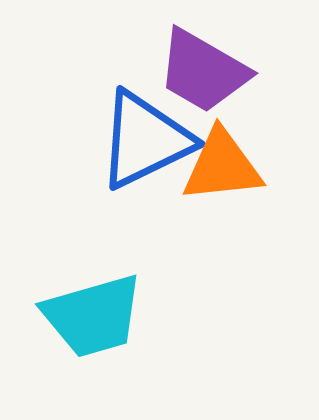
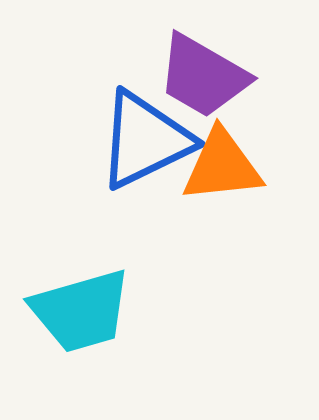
purple trapezoid: moved 5 px down
cyan trapezoid: moved 12 px left, 5 px up
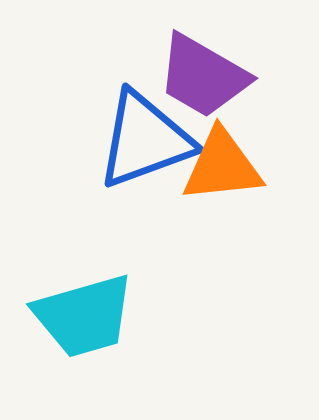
blue triangle: rotated 6 degrees clockwise
cyan trapezoid: moved 3 px right, 5 px down
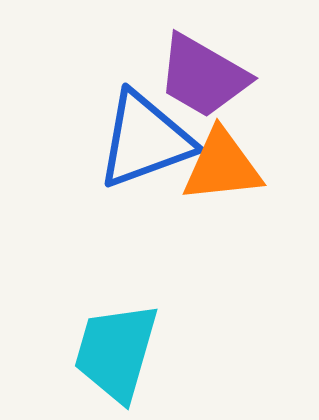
cyan trapezoid: moved 32 px right, 36 px down; rotated 122 degrees clockwise
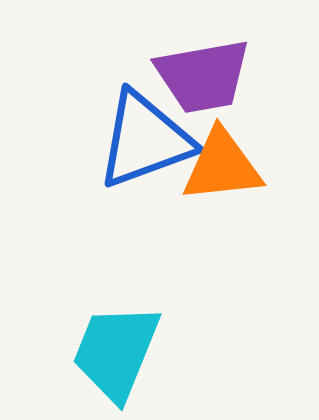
purple trapezoid: rotated 40 degrees counterclockwise
cyan trapezoid: rotated 6 degrees clockwise
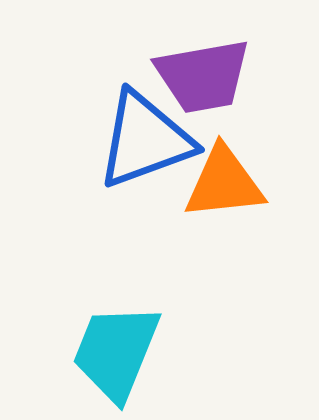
orange triangle: moved 2 px right, 17 px down
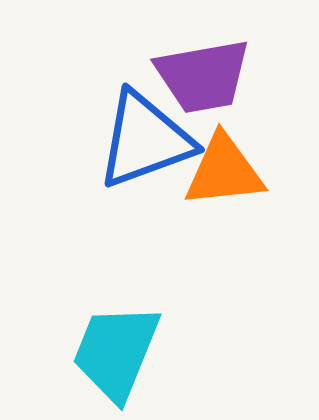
orange triangle: moved 12 px up
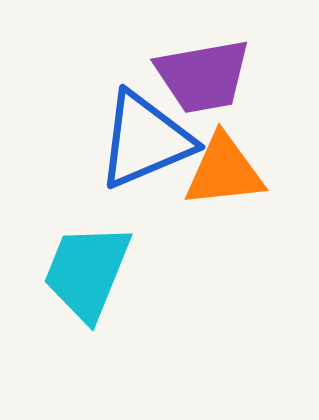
blue triangle: rotated 3 degrees counterclockwise
cyan trapezoid: moved 29 px left, 80 px up
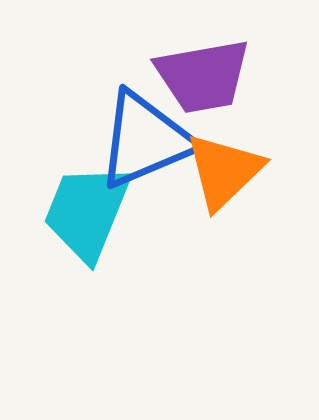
orange triangle: rotated 38 degrees counterclockwise
cyan trapezoid: moved 60 px up
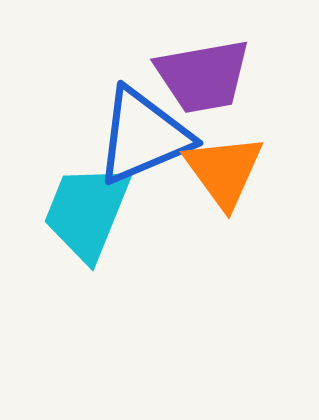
blue triangle: moved 2 px left, 4 px up
orange triangle: rotated 22 degrees counterclockwise
